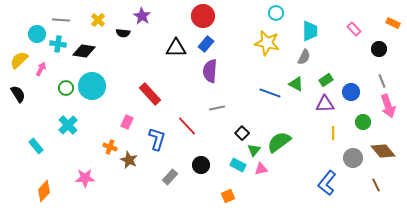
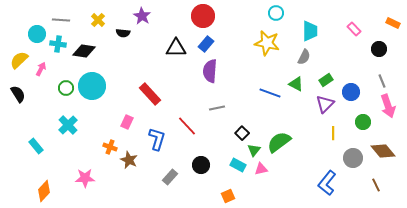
purple triangle at (325, 104): rotated 42 degrees counterclockwise
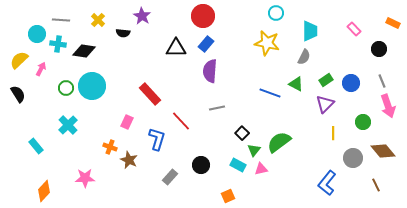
blue circle at (351, 92): moved 9 px up
red line at (187, 126): moved 6 px left, 5 px up
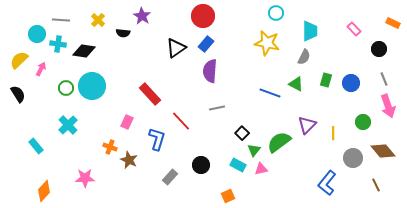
black triangle at (176, 48): rotated 35 degrees counterclockwise
green rectangle at (326, 80): rotated 40 degrees counterclockwise
gray line at (382, 81): moved 2 px right, 2 px up
purple triangle at (325, 104): moved 18 px left, 21 px down
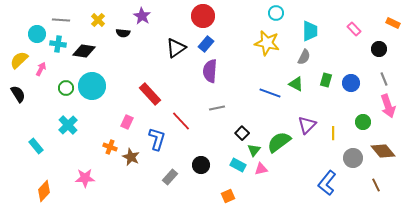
brown star at (129, 160): moved 2 px right, 3 px up
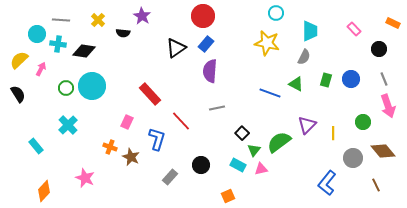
blue circle at (351, 83): moved 4 px up
pink star at (85, 178): rotated 24 degrees clockwise
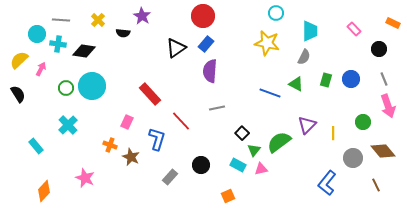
orange cross at (110, 147): moved 2 px up
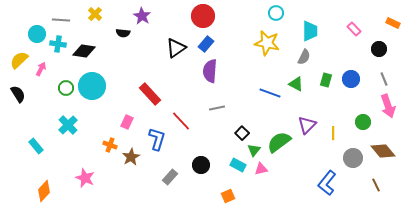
yellow cross at (98, 20): moved 3 px left, 6 px up
brown star at (131, 157): rotated 18 degrees clockwise
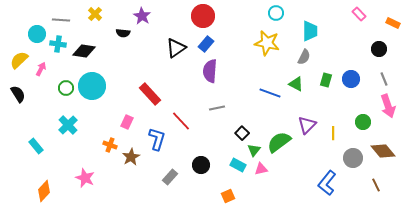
pink rectangle at (354, 29): moved 5 px right, 15 px up
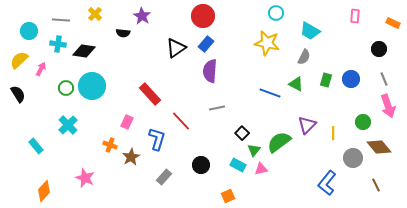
pink rectangle at (359, 14): moved 4 px left, 2 px down; rotated 48 degrees clockwise
cyan trapezoid at (310, 31): rotated 120 degrees clockwise
cyan circle at (37, 34): moved 8 px left, 3 px up
brown diamond at (383, 151): moved 4 px left, 4 px up
gray rectangle at (170, 177): moved 6 px left
